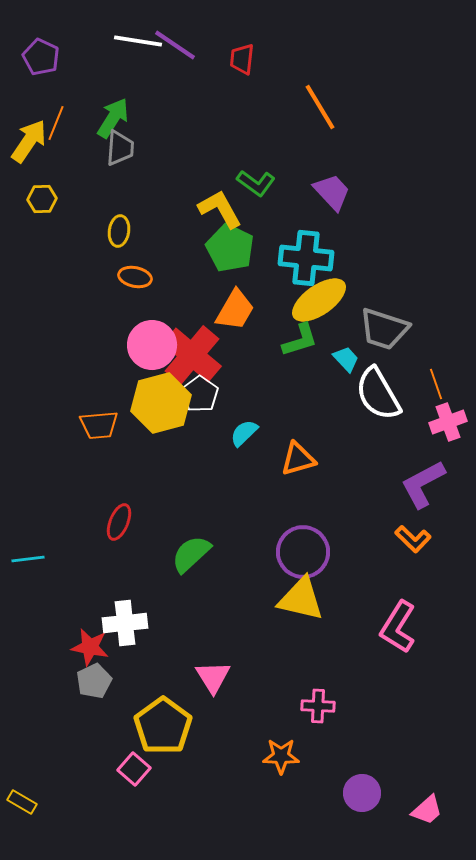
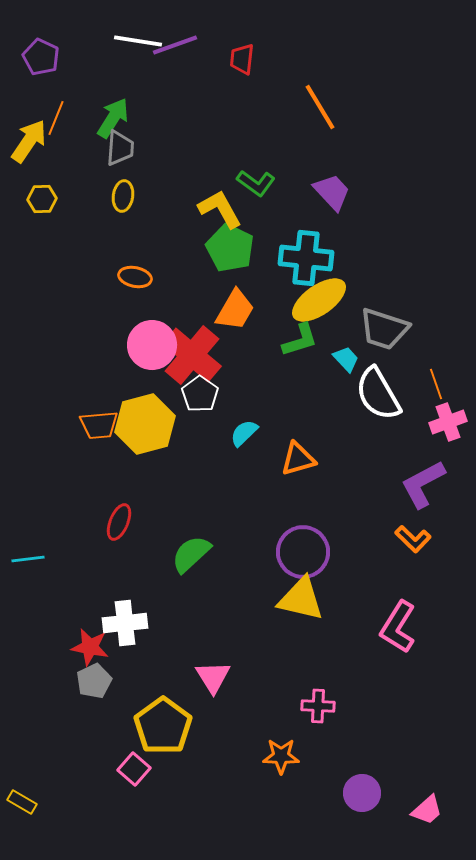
purple line at (175, 45): rotated 54 degrees counterclockwise
orange line at (56, 123): moved 5 px up
yellow ellipse at (119, 231): moved 4 px right, 35 px up
yellow hexagon at (161, 403): moved 16 px left, 21 px down
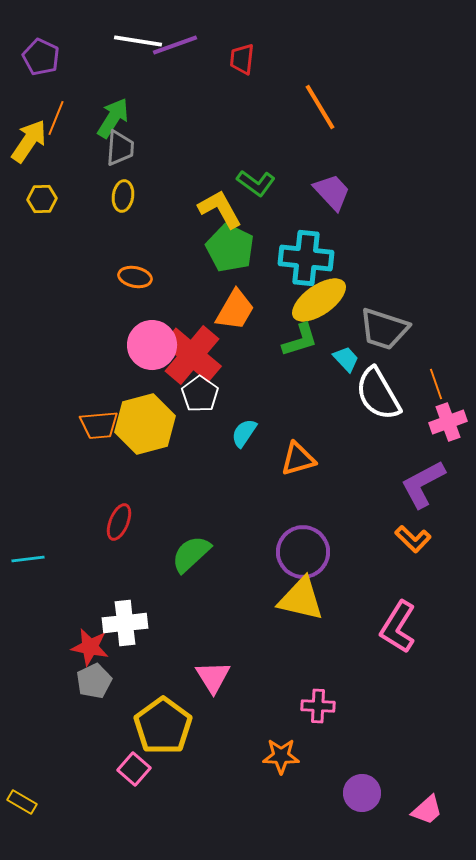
cyan semicircle at (244, 433): rotated 12 degrees counterclockwise
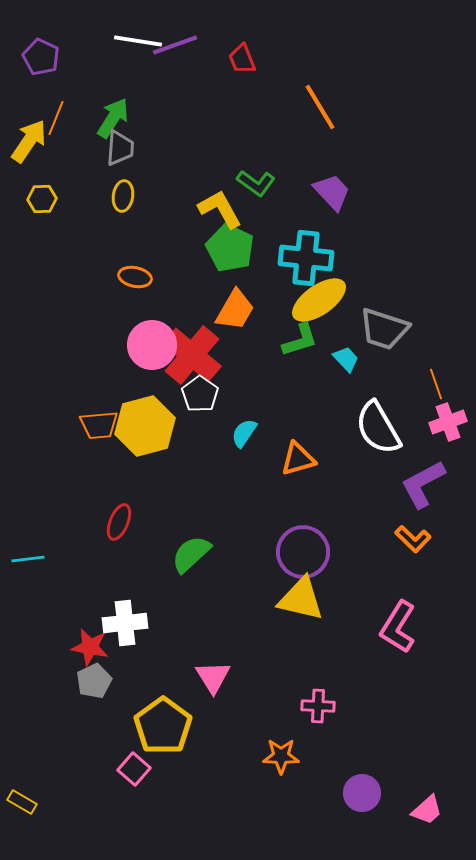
red trapezoid at (242, 59): rotated 28 degrees counterclockwise
white semicircle at (378, 394): moved 34 px down
yellow hexagon at (145, 424): moved 2 px down
